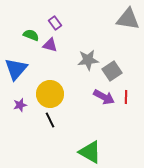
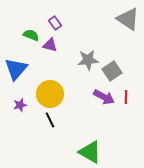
gray triangle: rotated 25 degrees clockwise
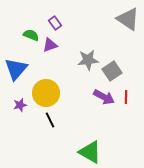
purple triangle: rotated 35 degrees counterclockwise
yellow circle: moved 4 px left, 1 px up
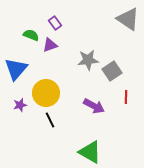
purple arrow: moved 10 px left, 9 px down
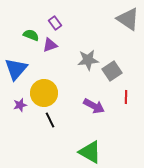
yellow circle: moved 2 px left
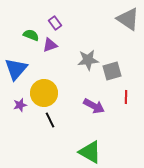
gray square: rotated 18 degrees clockwise
